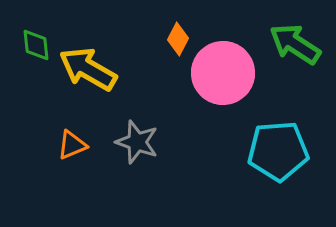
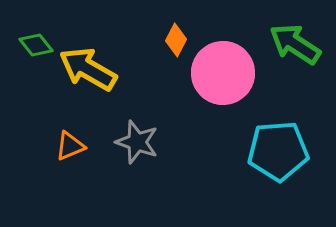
orange diamond: moved 2 px left, 1 px down
green diamond: rotated 32 degrees counterclockwise
orange triangle: moved 2 px left, 1 px down
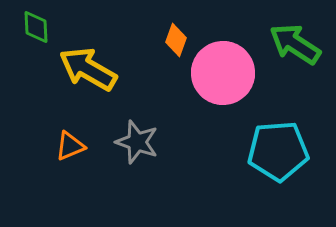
orange diamond: rotated 8 degrees counterclockwise
green diamond: moved 18 px up; rotated 36 degrees clockwise
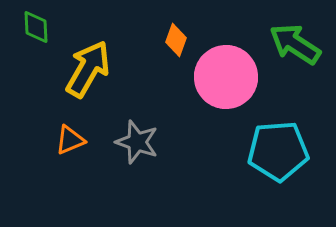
yellow arrow: rotated 90 degrees clockwise
pink circle: moved 3 px right, 4 px down
orange triangle: moved 6 px up
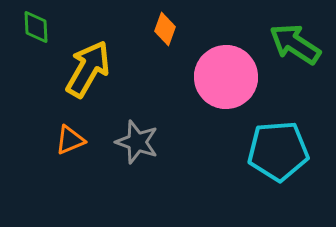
orange diamond: moved 11 px left, 11 px up
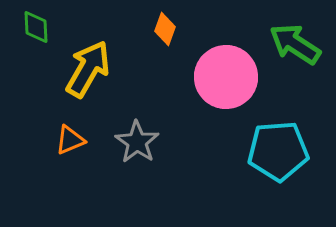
gray star: rotated 15 degrees clockwise
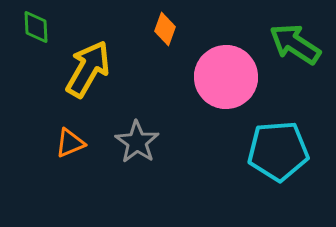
orange triangle: moved 3 px down
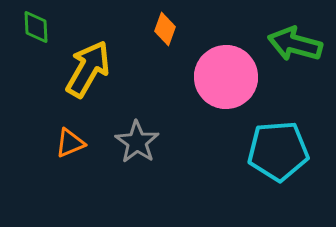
green arrow: rotated 18 degrees counterclockwise
